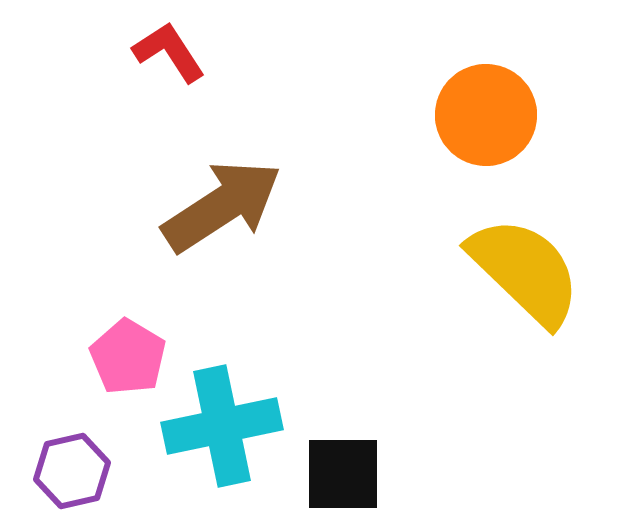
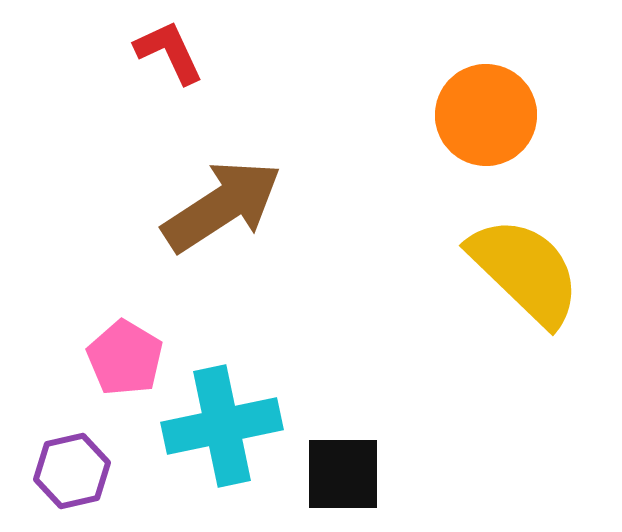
red L-shape: rotated 8 degrees clockwise
pink pentagon: moved 3 px left, 1 px down
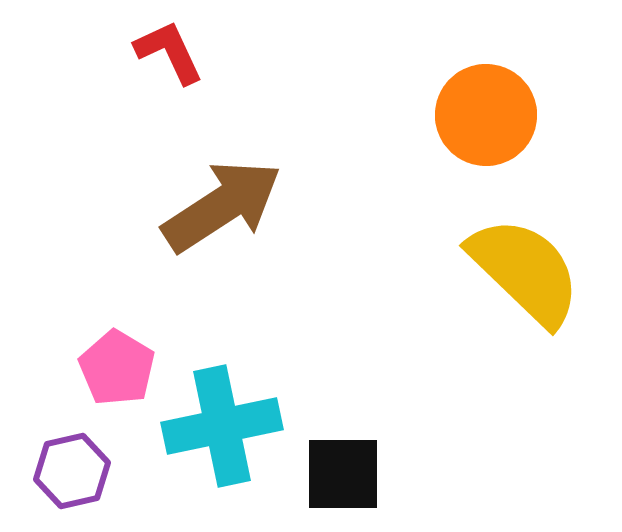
pink pentagon: moved 8 px left, 10 px down
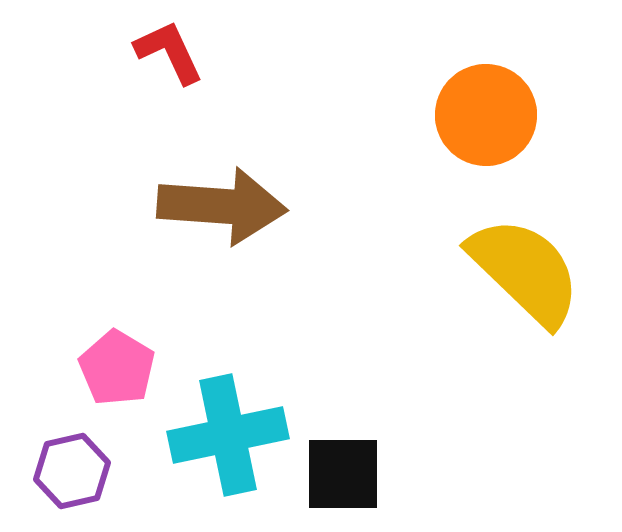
brown arrow: rotated 37 degrees clockwise
cyan cross: moved 6 px right, 9 px down
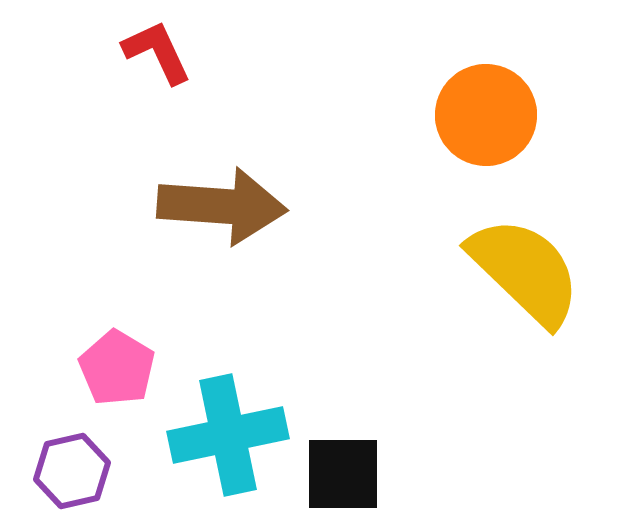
red L-shape: moved 12 px left
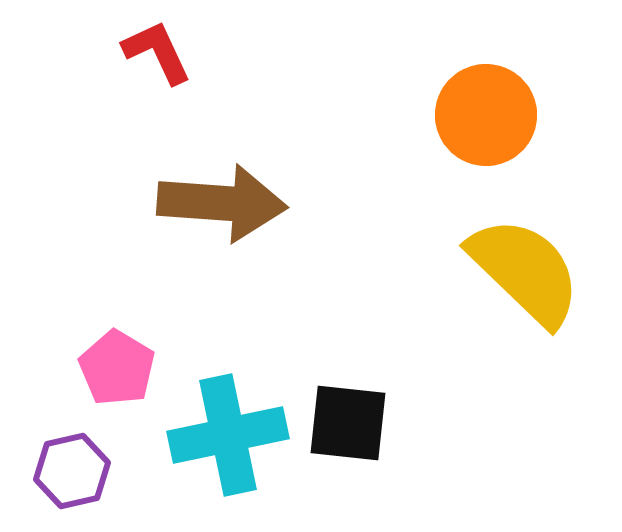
brown arrow: moved 3 px up
black square: moved 5 px right, 51 px up; rotated 6 degrees clockwise
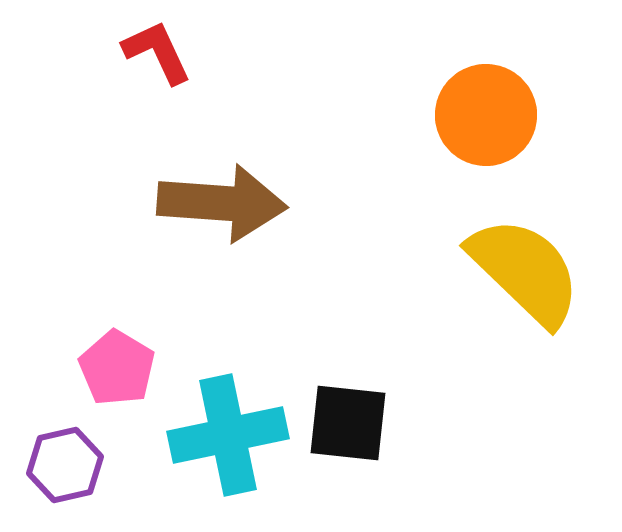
purple hexagon: moved 7 px left, 6 px up
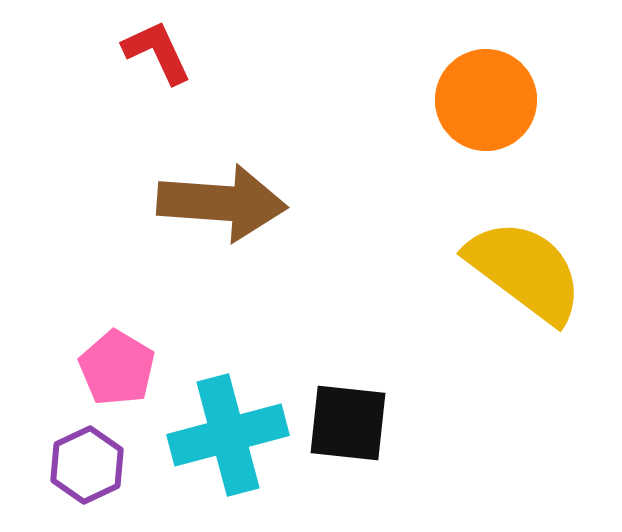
orange circle: moved 15 px up
yellow semicircle: rotated 7 degrees counterclockwise
cyan cross: rotated 3 degrees counterclockwise
purple hexagon: moved 22 px right; rotated 12 degrees counterclockwise
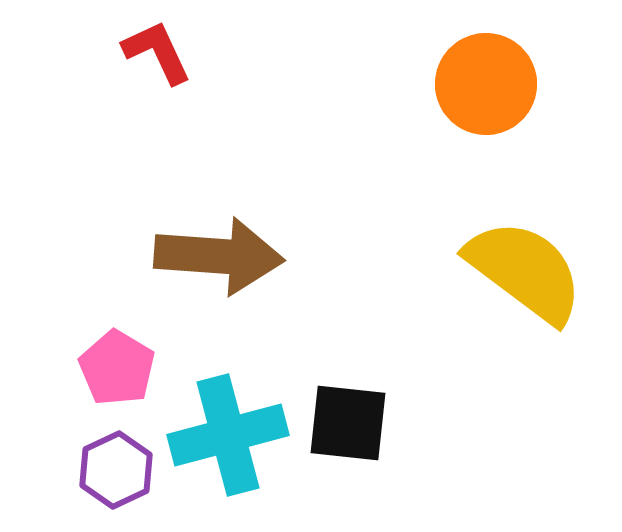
orange circle: moved 16 px up
brown arrow: moved 3 px left, 53 px down
purple hexagon: moved 29 px right, 5 px down
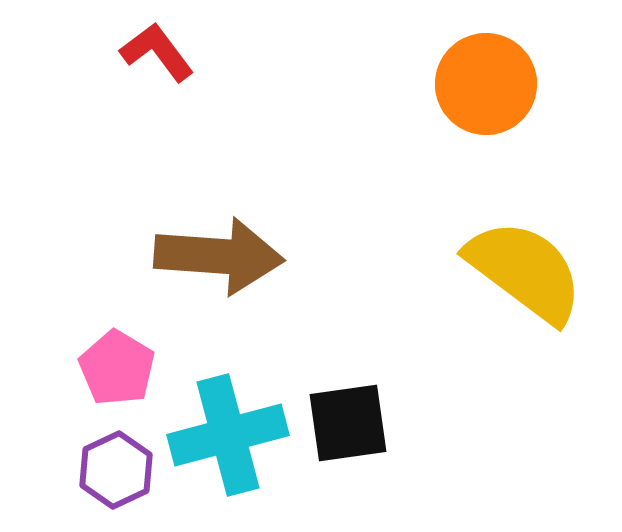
red L-shape: rotated 12 degrees counterclockwise
black square: rotated 14 degrees counterclockwise
